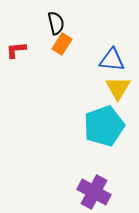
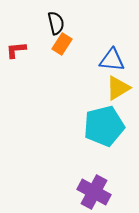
yellow triangle: rotated 28 degrees clockwise
cyan pentagon: rotated 6 degrees clockwise
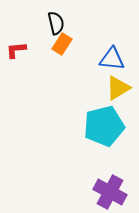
blue triangle: moved 1 px up
purple cross: moved 16 px right
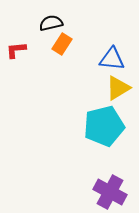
black semicircle: moved 5 px left; rotated 90 degrees counterclockwise
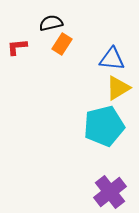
red L-shape: moved 1 px right, 3 px up
purple cross: rotated 24 degrees clockwise
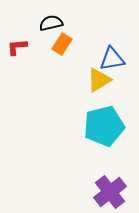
blue triangle: rotated 16 degrees counterclockwise
yellow triangle: moved 19 px left, 8 px up
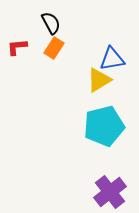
black semicircle: rotated 75 degrees clockwise
orange rectangle: moved 8 px left, 4 px down
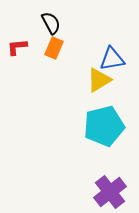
orange rectangle: rotated 10 degrees counterclockwise
